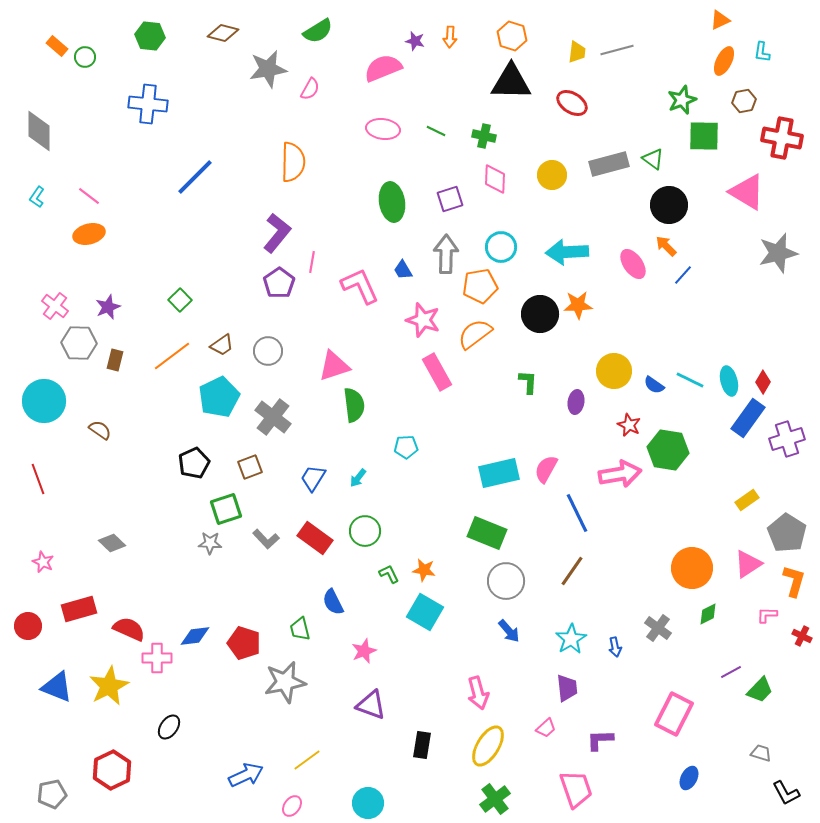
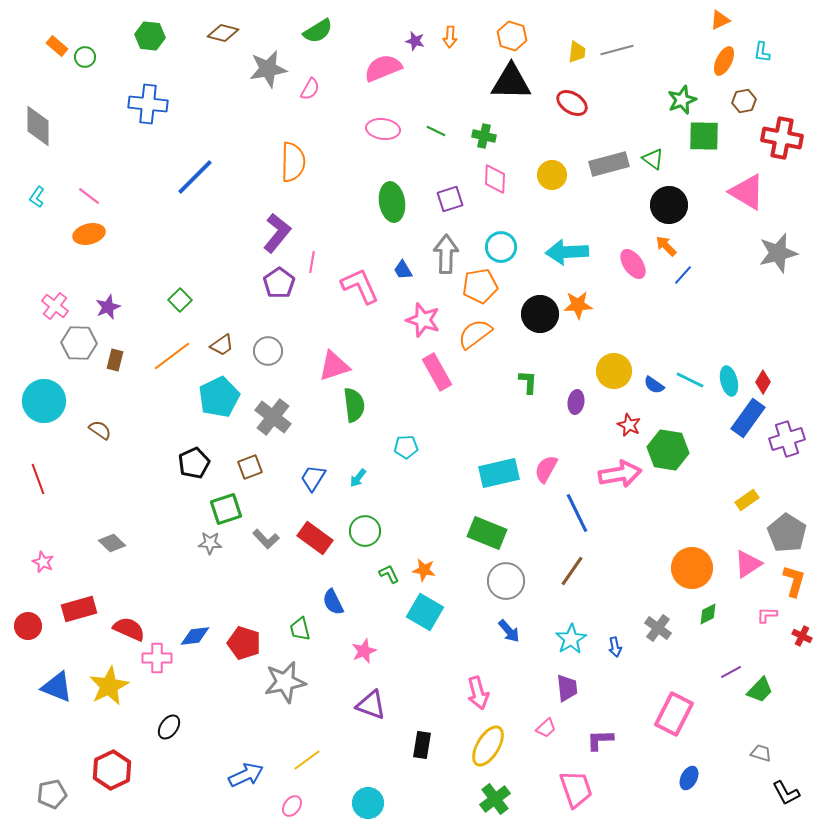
gray diamond at (39, 131): moved 1 px left, 5 px up
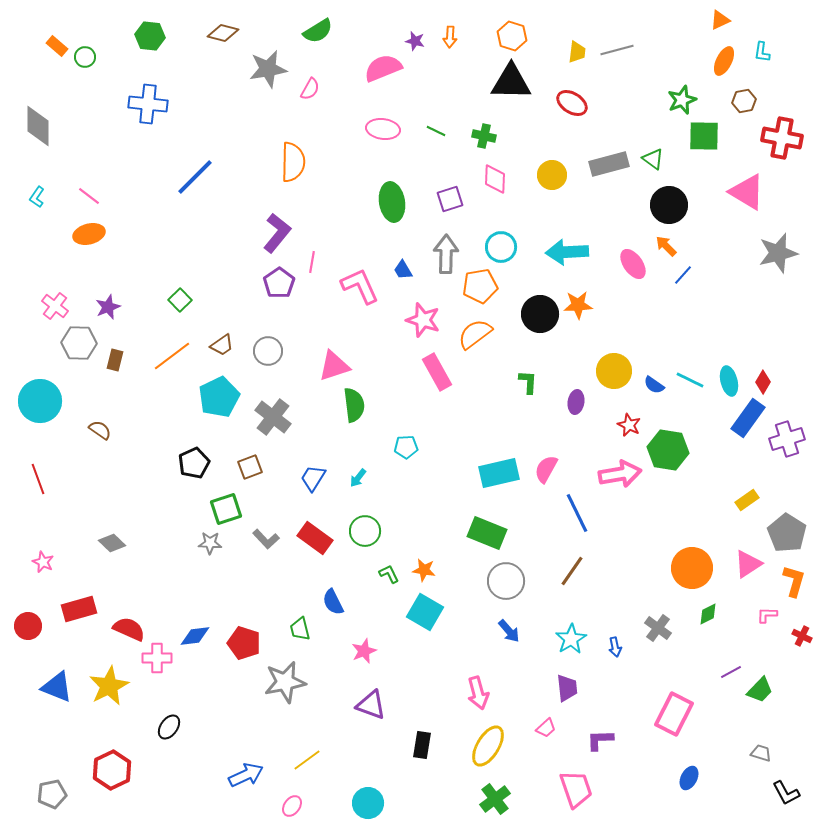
cyan circle at (44, 401): moved 4 px left
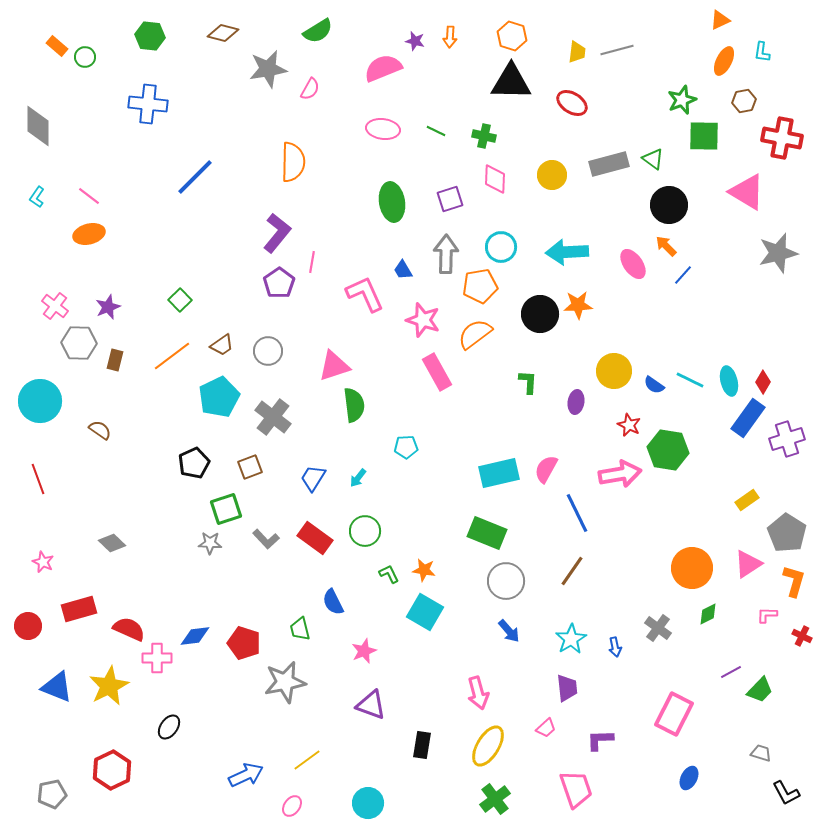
pink L-shape at (360, 286): moved 5 px right, 8 px down
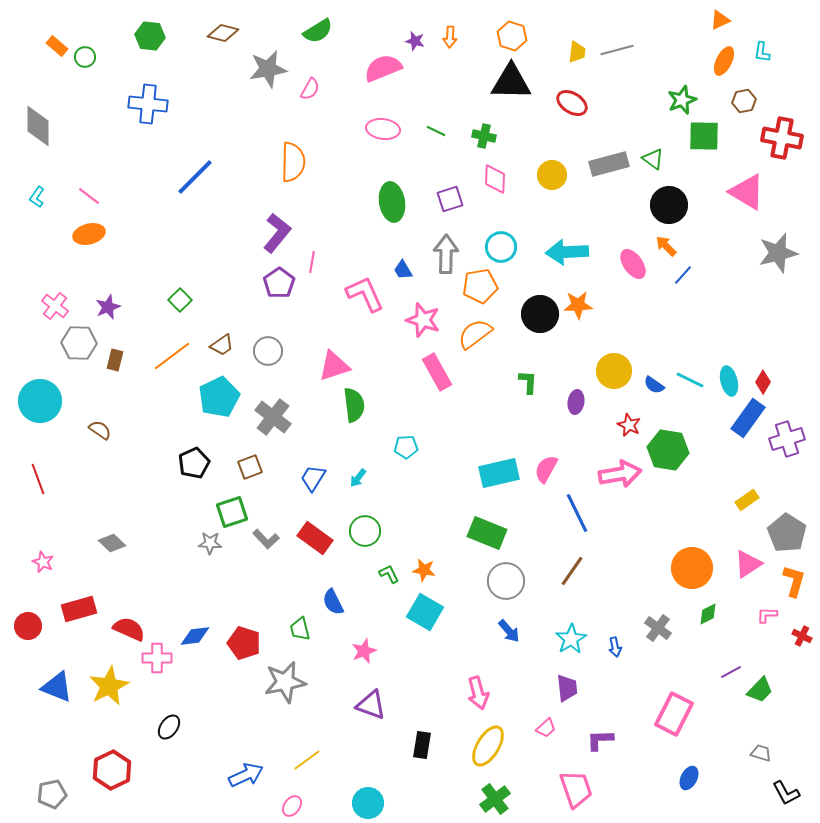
green square at (226, 509): moved 6 px right, 3 px down
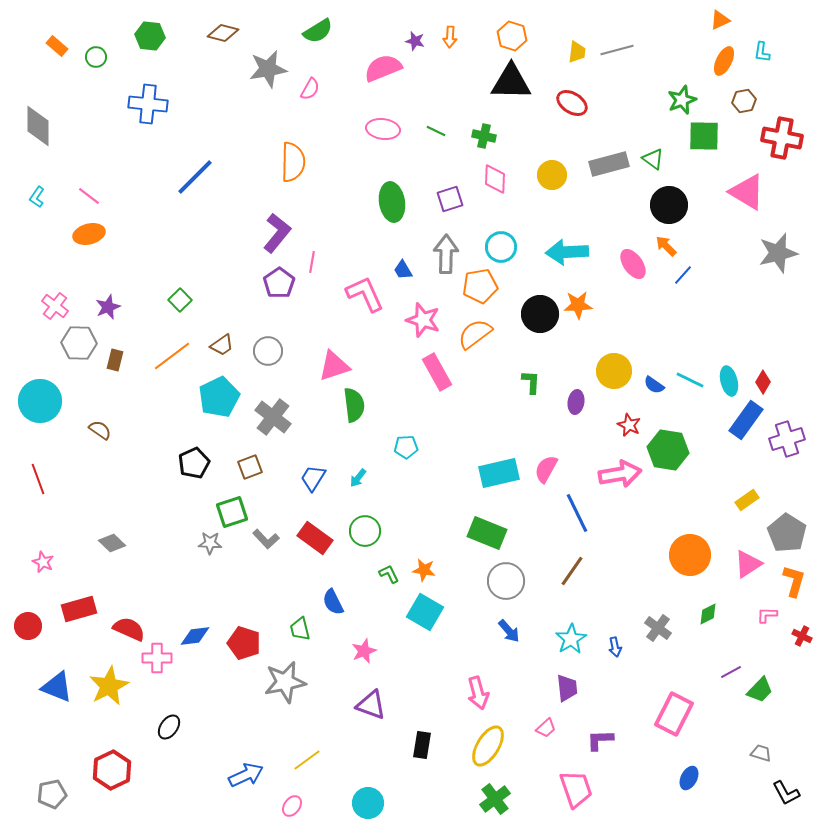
green circle at (85, 57): moved 11 px right
green L-shape at (528, 382): moved 3 px right
blue rectangle at (748, 418): moved 2 px left, 2 px down
orange circle at (692, 568): moved 2 px left, 13 px up
